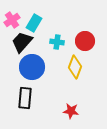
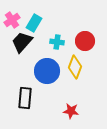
blue circle: moved 15 px right, 4 px down
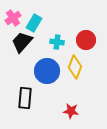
pink cross: moved 1 px right, 2 px up
red circle: moved 1 px right, 1 px up
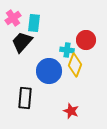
cyan rectangle: rotated 24 degrees counterclockwise
cyan cross: moved 10 px right, 8 px down
yellow diamond: moved 2 px up
blue circle: moved 2 px right
red star: rotated 14 degrees clockwise
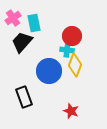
cyan rectangle: rotated 18 degrees counterclockwise
red circle: moved 14 px left, 4 px up
black rectangle: moved 1 px left, 1 px up; rotated 25 degrees counterclockwise
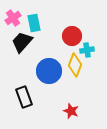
cyan cross: moved 20 px right; rotated 16 degrees counterclockwise
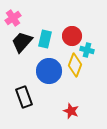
cyan rectangle: moved 11 px right, 16 px down; rotated 24 degrees clockwise
cyan cross: rotated 24 degrees clockwise
